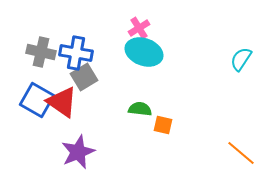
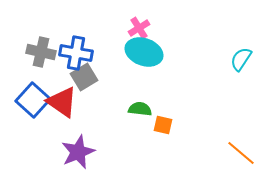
blue square: moved 4 px left; rotated 12 degrees clockwise
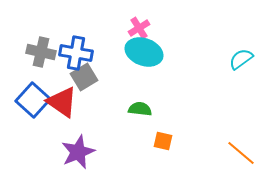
cyan semicircle: rotated 20 degrees clockwise
orange square: moved 16 px down
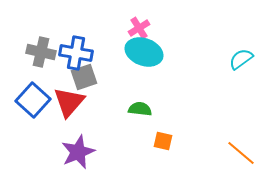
gray square: rotated 12 degrees clockwise
red triangle: moved 7 px right; rotated 36 degrees clockwise
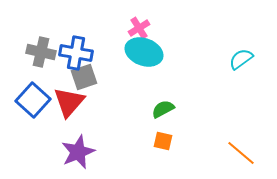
green semicircle: moved 23 px right; rotated 35 degrees counterclockwise
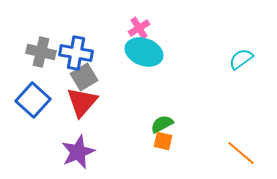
gray square: rotated 12 degrees counterclockwise
red triangle: moved 13 px right
green semicircle: moved 1 px left, 15 px down
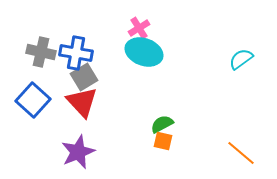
red triangle: rotated 24 degrees counterclockwise
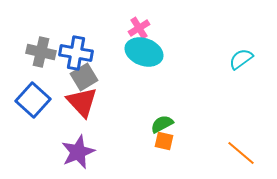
orange square: moved 1 px right
